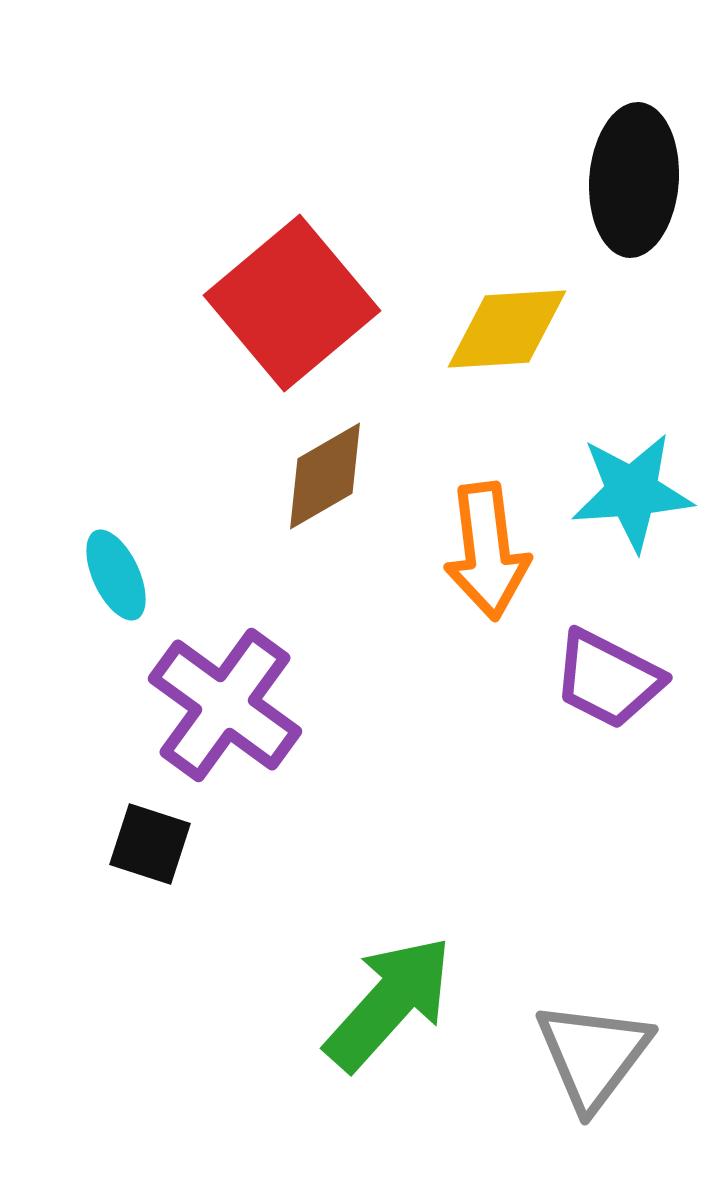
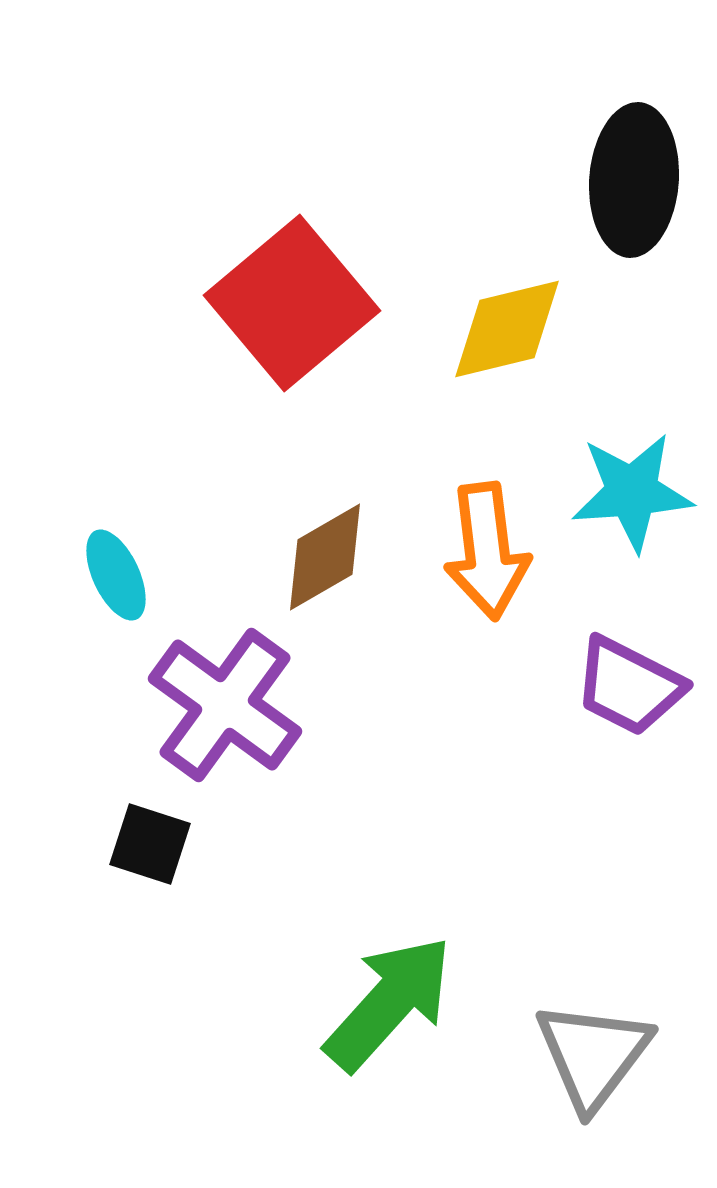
yellow diamond: rotated 10 degrees counterclockwise
brown diamond: moved 81 px down
purple trapezoid: moved 21 px right, 7 px down
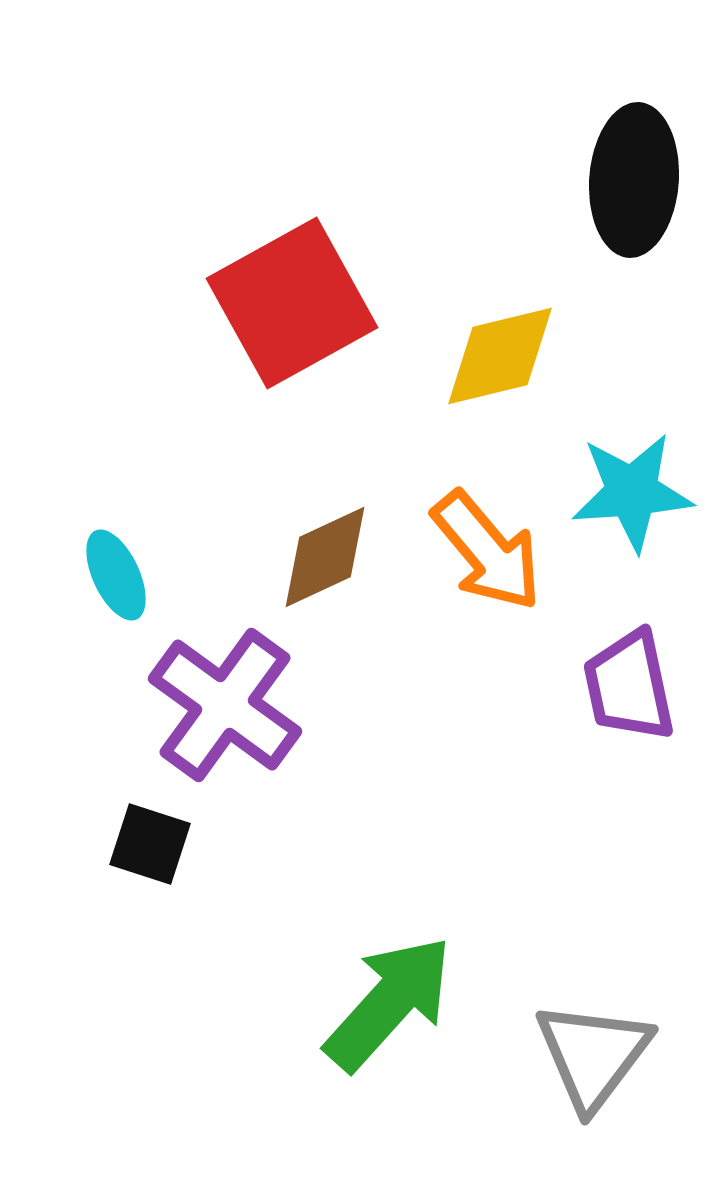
red square: rotated 11 degrees clockwise
yellow diamond: moved 7 px left, 27 px down
orange arrow: rotated 33 degrees counterclockwise
brown diamond: rotated 5 degrees clockwise
purple trapezoid: rotated 51 degrees clockwise
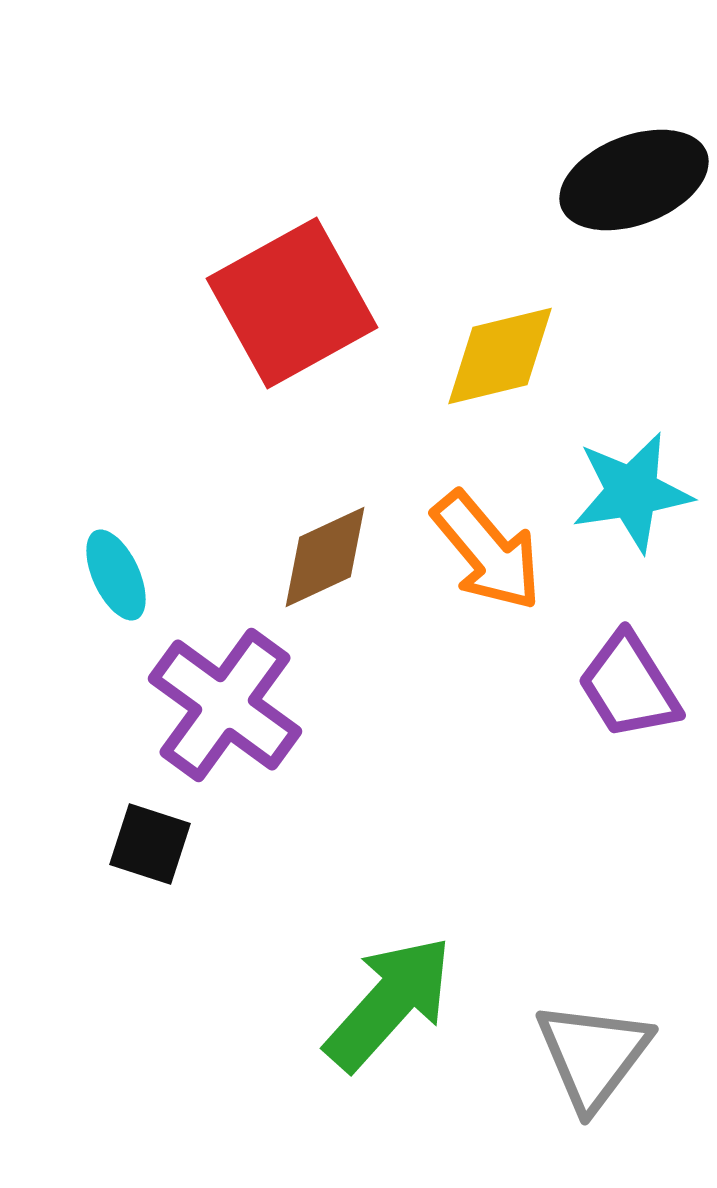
black ellipse: rotated 65 degrees clockwise
cyan star: rotated 5 degrees counterclockwise
purple trapezoid: rotated 20 degrees counterclockwise
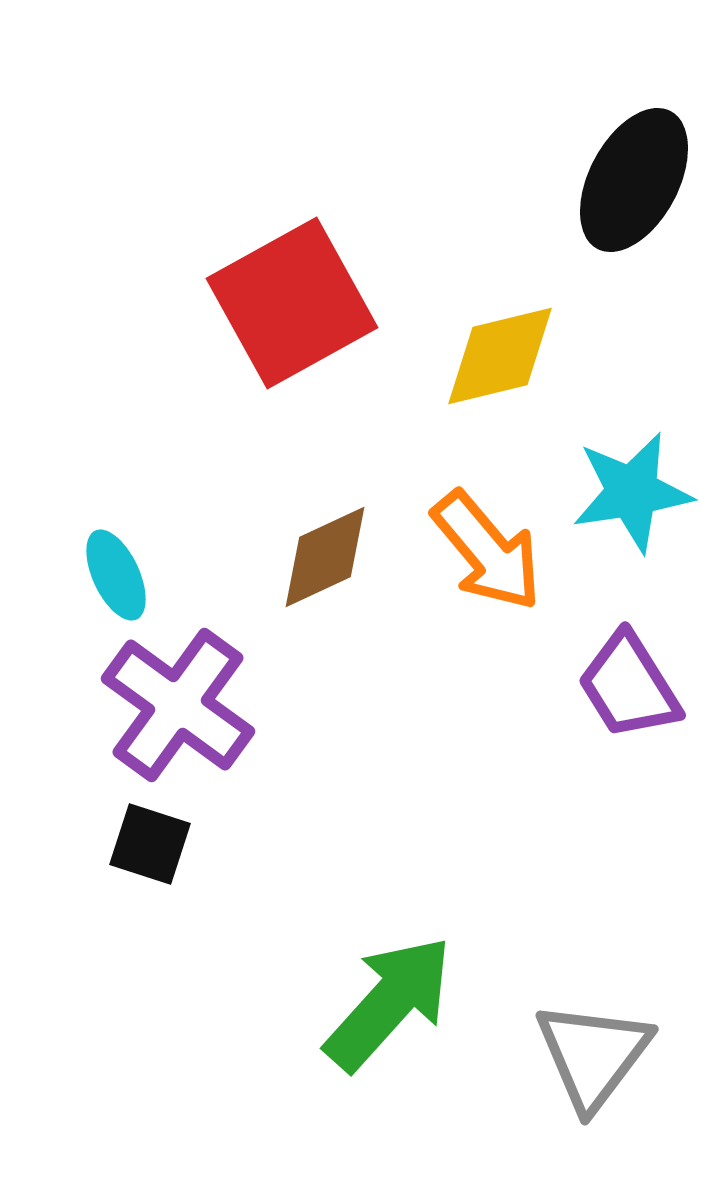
black ellipse: rotated 41 degrees counterclockwise
purple cross: moved 47 px left
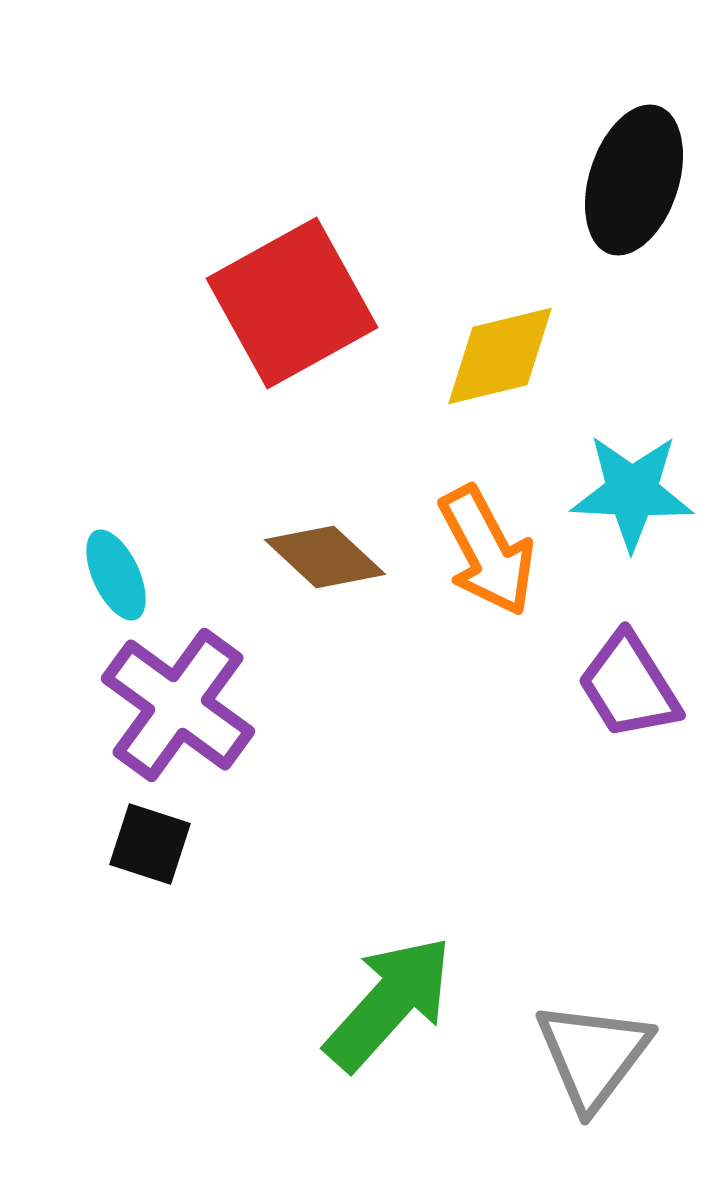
black ellipse: rotated 10 degrees counterclockwise
cyan star: rotated 12 degrees clockwise
orange arrow: rotated 12 degrees clockwise
brown diamond: rotated 68 degrees clockwise
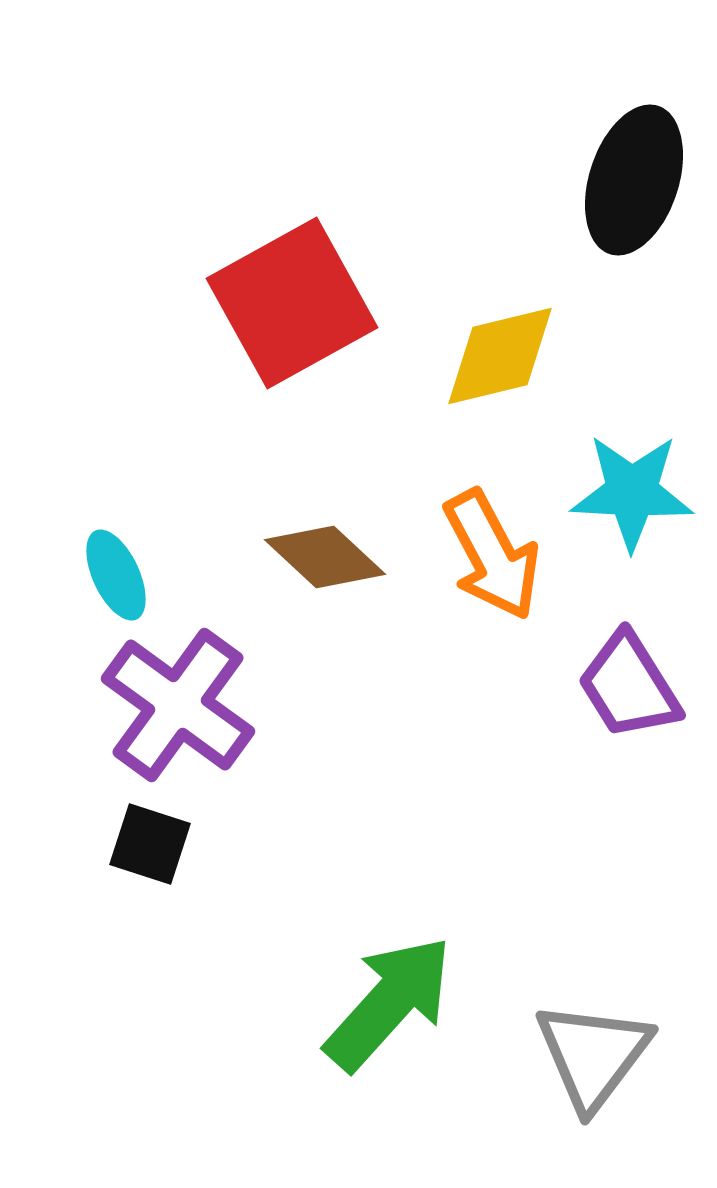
orange arrow: moved 5 px right, 4 px down
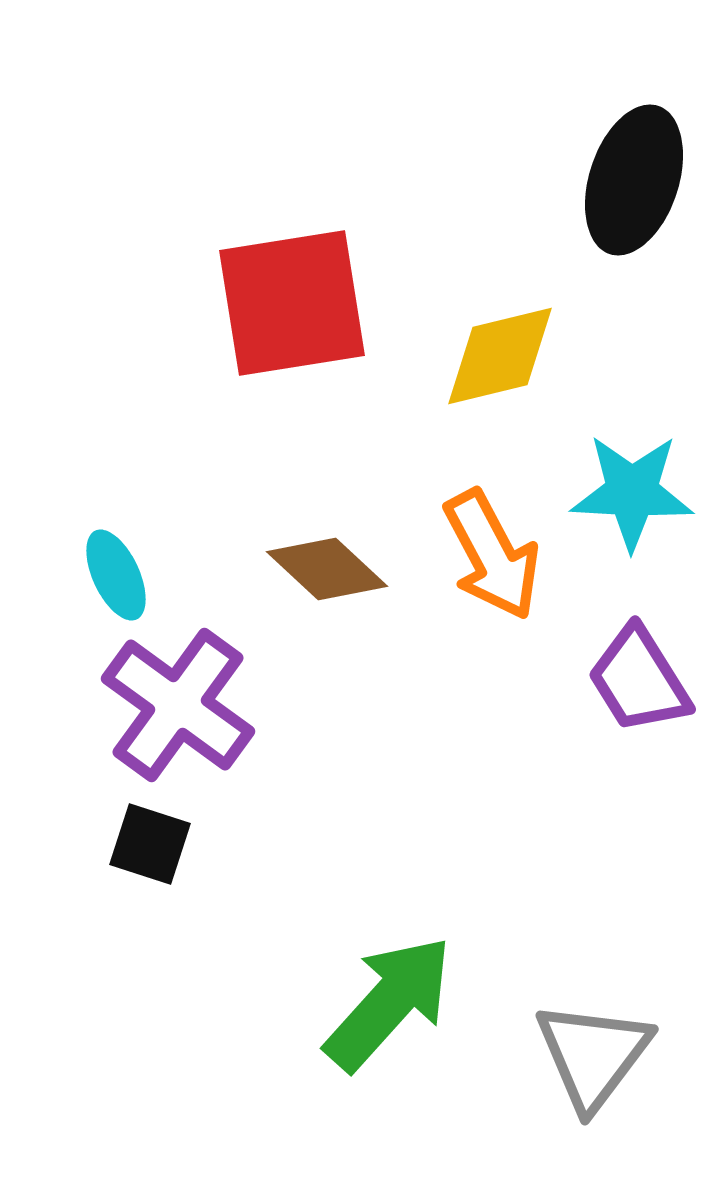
red square: rotated 20 degrees clockwise
brown diamond: moved 2 px right, 12 px down
purple trapezoid: moved 10 px right, 6 px up
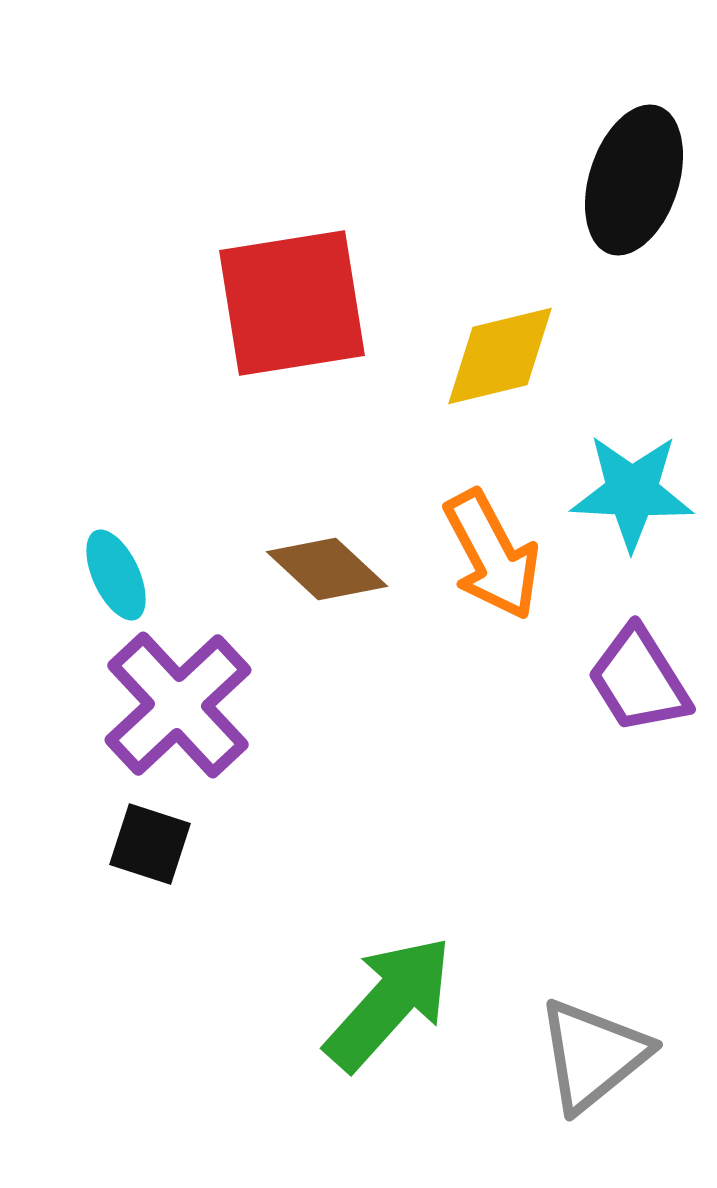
purple cross: rotated 11 degrees clockwise
gray triangle: rotated 14 degrees clockwise
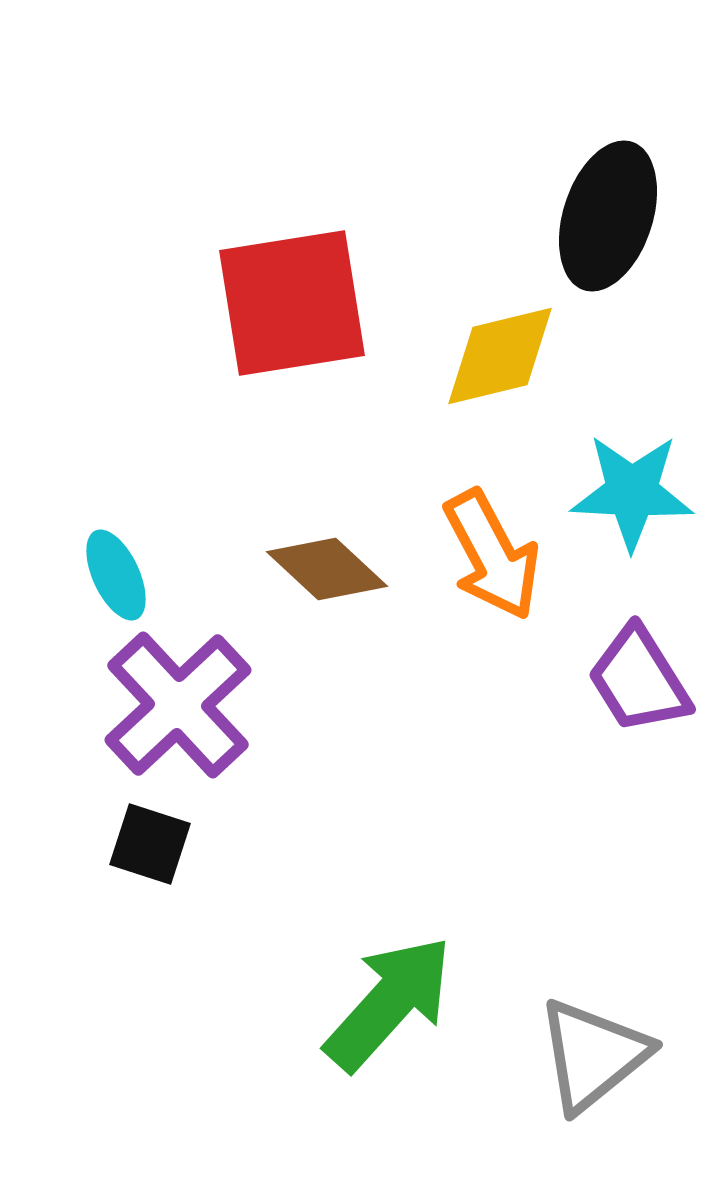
black ellipse: moved 26 px left, 36 px down
